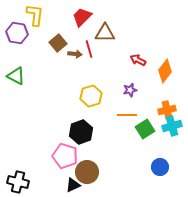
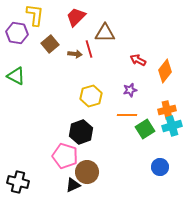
red trapezoid: moved 6 px left
brown square: moved 8 px left, 1 px down
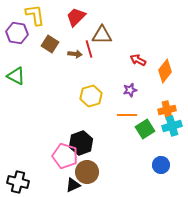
yellow L-shape: rotated 15 degrees counterclockwise
brown triangle: moved 3 px left, 2 px down
brown square: rotated 18 degrees counterclockwise
black hexagon: moved 11 px down
blue circle: moved 1 px right, 2 px up
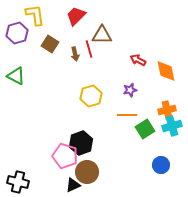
red trapezoid: moved 1 px up
purple hexagon: rotated 25 degrees counterclockwise
brown arrow: rotated 72 degrees clockwise
orange diamond: moved 1 px right; rotated 50 degrees counterclockwise
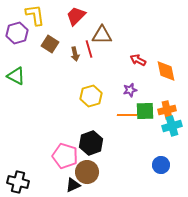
green square: moved 18 px up; rotated 30 degrees clockwise
black hexagon: moved 10 px right
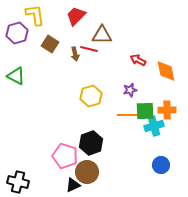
red line: rotated 60 degrees counterclockwise
orange cross: rotated 12 degrees clockwise
cyan cross: moved 18 px left
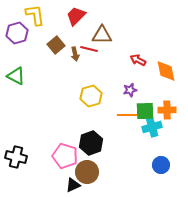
brown square: moved 6 px right, 1 px down; rotated 18 degrees clockwise
cyan cross: moved 2 px left, 1 px down
black cross: moved 2 px left, 25 px up
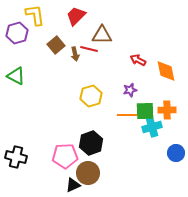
pink pentagon: rotated 20 degrees counterclockwise
blue circle: moved 15 px right, 12 px up
brown circle: moved 1 px right, 1 px down
